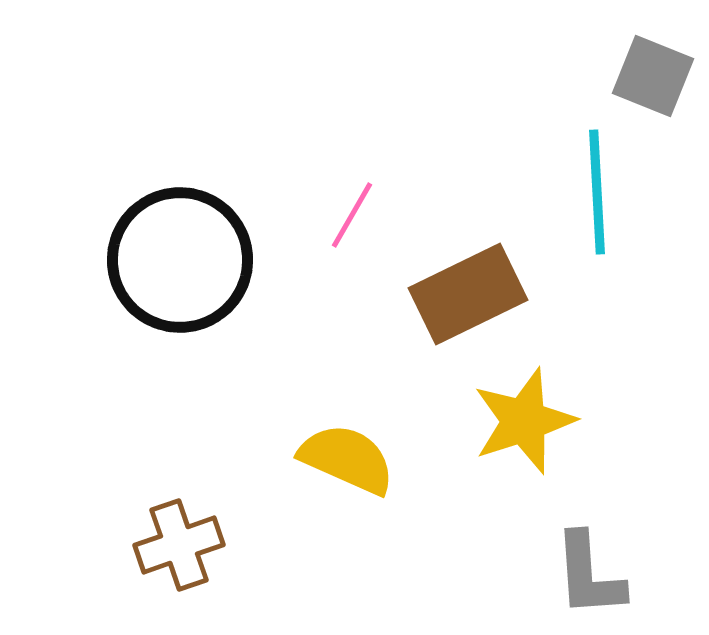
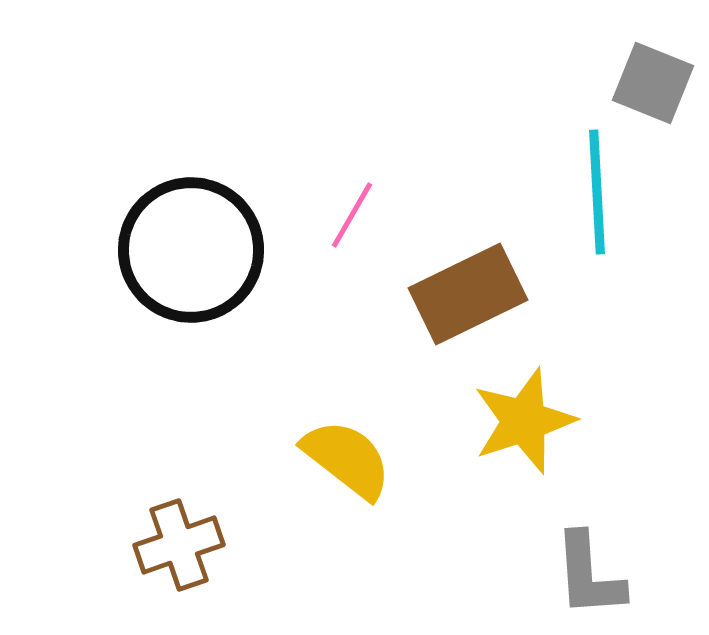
gray square: moved 7 px down
black circle: moved 11 px right, 10 px up
yellow semicircle: rotated 14 degrees clockwise
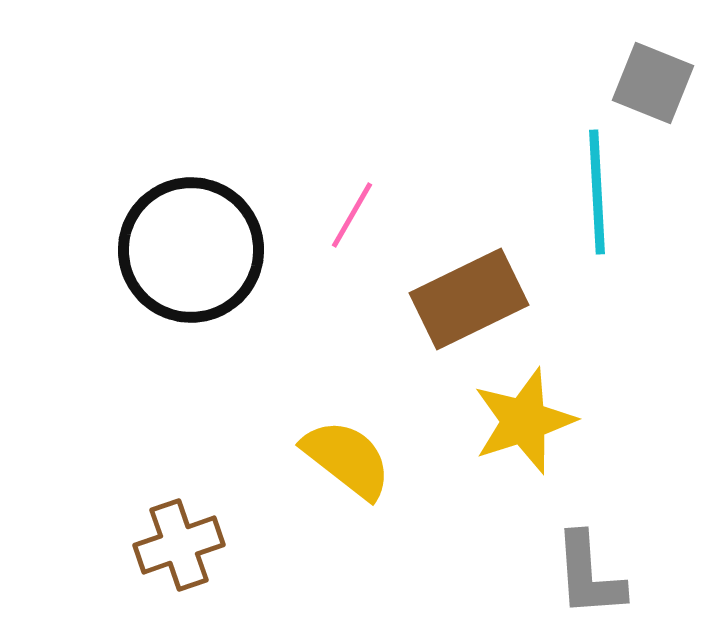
brown rectangle: moved 1 px right, 5 px down
